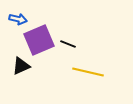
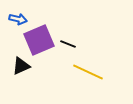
yellow line: rotated 12 degrees clockwise
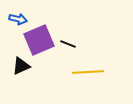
yellow line: rotated 28 degrees counterclockwise
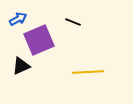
blue arrow: rotated 42 degrees counterclockwise
black line: moved 5 px right, 22 px up
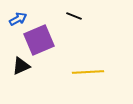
black line: moved 1 px right, 6 px up
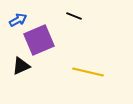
blue arrow: moved 1 px down
yellow line: rotated 16 degrees clockwise
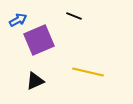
black triangle: moved 14 px right, 15 px down
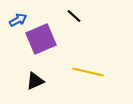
black line: rotated 21 degrees clockwise
purple square: moved 2 px right, 1 px up
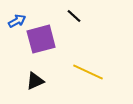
blue arrow: moved 1 px left, 1 px down
purple square: rotated 8 degrees clockwise
yellow line: rotated 12 degrees clockwise
